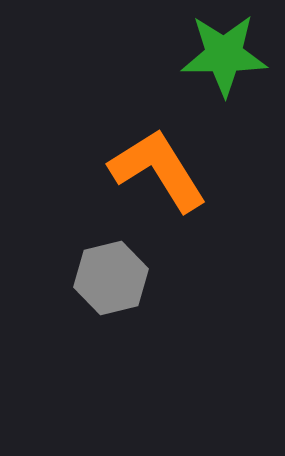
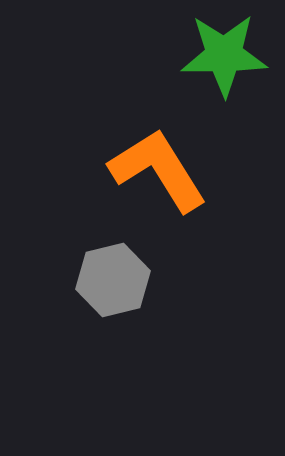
gray hexagon: moved 2 px right, 2 px down
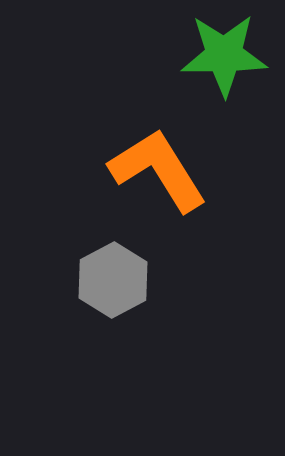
gray hexagon: rotated 14 degrees counterclockwise
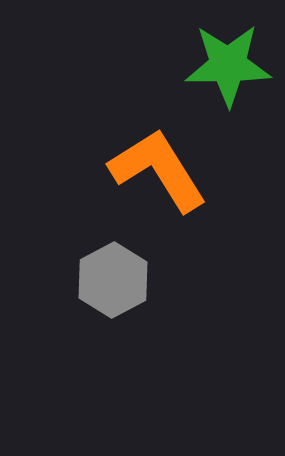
green star: moved 4 px right, 10 px down
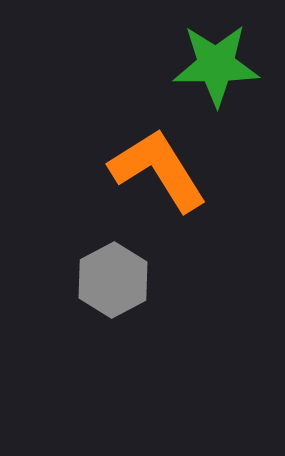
green star: moved 12 px left
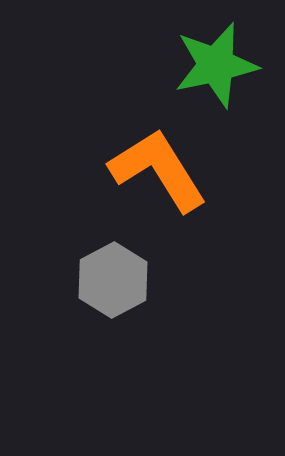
green star: rotated 12 degrees counterclockwise
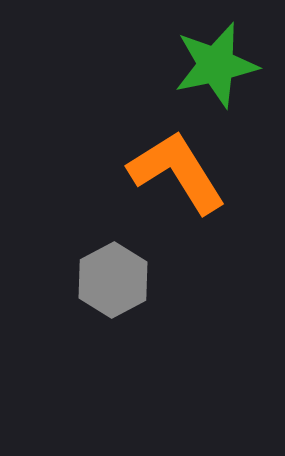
orange L-shape: moved 19 px right, 2 px down
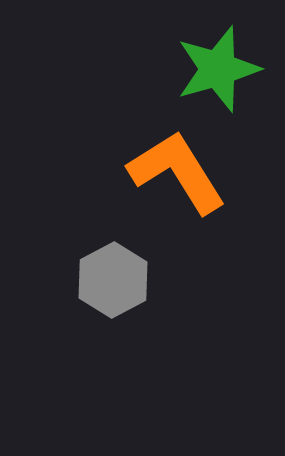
green star: moved 2 px right, 4 px down; rotated 4 degrees counterclockwise
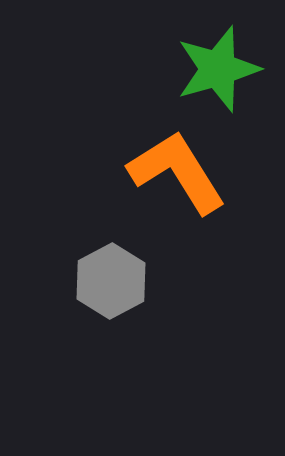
gray hexagon: moved 2 px left, 1 px down
